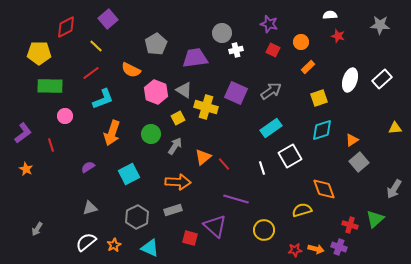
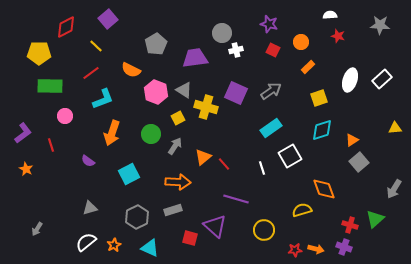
purple semicircle at (88, 167): moved 6 px up; rotated 112 degrees counterclockwise
purple cross at (339, 247): moved 5 px right
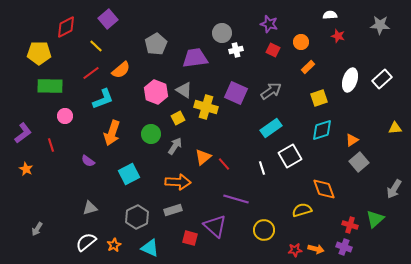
orange semicircle at (131, 70): moved 10 px left; rotated 66 degrees counterclockwise
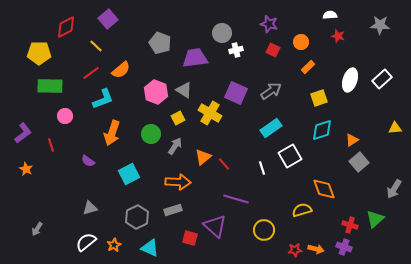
gray pentagon at (156, 44): moved 4 px right, 1 px up; rotated 20 degrees counterclockwise
yellow cross at (206, 107): moved 4 px right, 6 px down; rotated 15 degrees clockwise
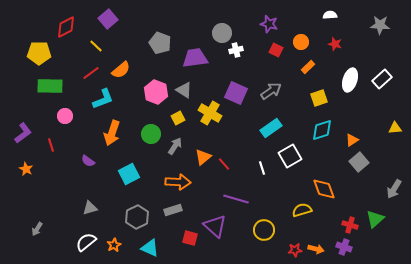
red star at (338, 36): moved 3 px left, 8 px down
red square at (273, 50): moved 3 px right
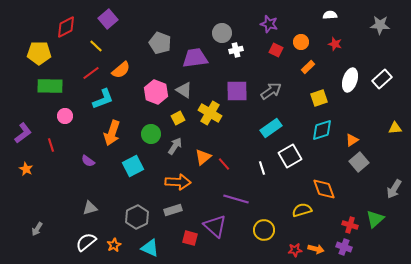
purple square at (236, 93): moved 1 px right, 2 px up; rotated 25 degrees counterclockwise
cyan square at (129, 174): moved 4 px right, 8 px up
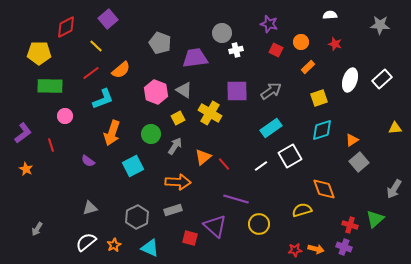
white line at (262, 168): moved 1 px left, 2 px up; rotated 72 degrees clockwise
yellow circle at (264, 230): moved 5 px left, 6 px up
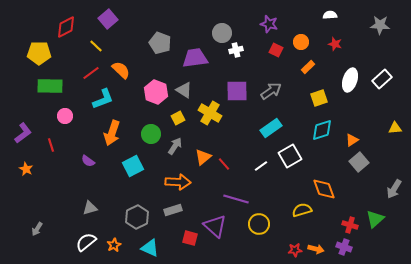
orange semicircle at (121, 70): rotated 96 degrees counterclockwise
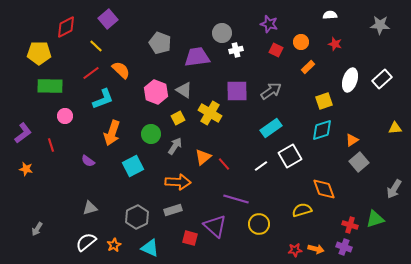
purple trapezoid at (195, 58): moved 2 px right, 1 px up
yellow square at (319, 98): moved 5 px right, 3 px down
orange star at (26, 169): rotated 16 degrees counterclockwise
green triangle at (375, 219): rotated 24 degrees clockwise
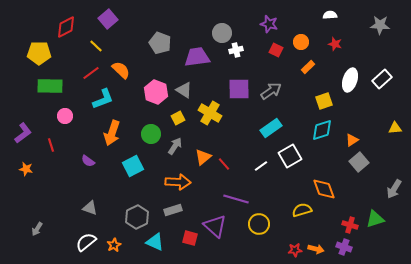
purple square at (237, 91): moved 2 px right, 2 px up
gray triangle at (90, 208): rotated 35 degrees clockwise
cyan triangle at (150, 248): moved 5 px right, 6 px up
